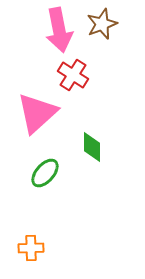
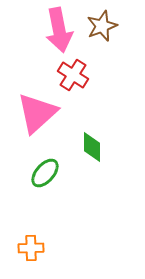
brown star: moved 2 px down
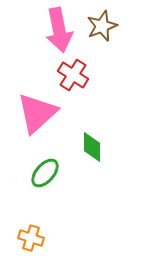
orange cross: moved 10 px up; rotated 20 degrees clockwise
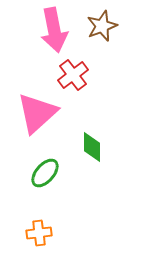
pink arrow: moved 5 px left
red cross: rotated 20 degrees clockwise
orange cross: moved 8 px right, 5 px up; rotated 25 degrees counterclockwise
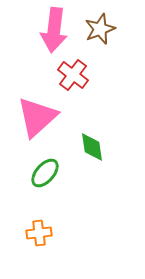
brown star: moved 2 px left, 3 px down
pink arrow: rotated 18 degrees clockwise
red cross: rotated 16 degrees counterclockwise
pink triangle: moved 4 px down
green diamond: rotated 8 degrees counterclockwise
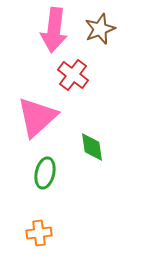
green ellipse: rotated 28 degrees counterclockwise
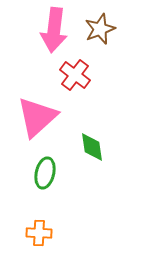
red cross: moved 2 px right
orange cross: rotated 10 degrees clockwise
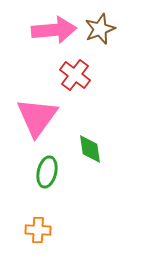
pink arrow: rotated 102 degrees counterclockwise
pink triangle: rotated 12 degrees counterclockwise
green diamond: moved 2 px left, 2 px down
green ellipse: moved 2 px right, 1 px up
orange cross: moved 1 px left, 3 px up
